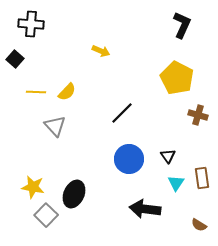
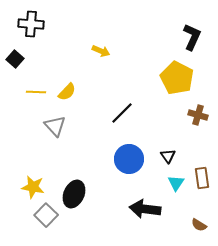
black L-shape: moved 10 px right, 12 px down
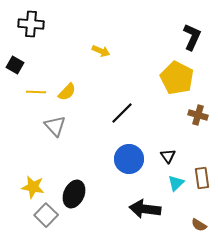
black square: moved 6 px down; rotated 12 degrees counterclockwise
cyan triangle: rotated 12 degrees clockwise
